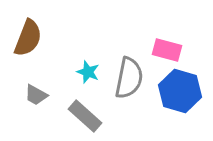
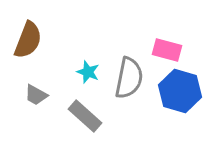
brown semicircle: moved 2 px down
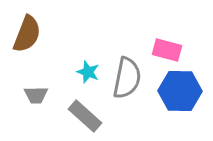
brown semicircle: moved 1 px left, 6 px up
gray semicircle: moved 2 px left
blue hexagon: rotated 15 degrees counterclockwise
gray trapezoid: rotated 30 degrees counterclockwise
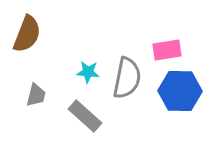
pink rectangle: rotated 24 degrees counterclockwise
cyan star: rotated 15 degrees counterclockwise
gray trapezoid: rotated 75 degrees counterclockwise
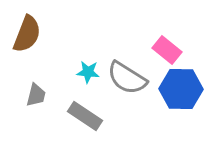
pink rectangle: rotated 48 degrees clockwise
gray semicircle: rotated 111 degrees clockwise
blue hexagon: moved 1 px right, 2 px up
gray rectangle: rotated 8 degrees counterclockwise
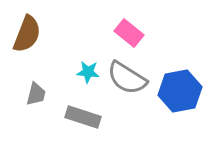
pink rectangle: moved 38 px left, 17 px up
blue hexagon: moved 1 px left, 2 px down; rotated 12 degrees counterclockwise
gray trapezoid: moved 1 px up
gray rectangle: moved 2 px left, 1 px down; rotated 16 degrees counterclockwise
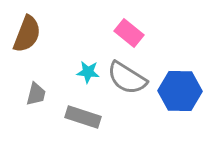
blue hexagon: rotated 12 degrees clockwise
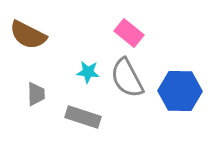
brown semicircle: moved 1 px right, 1 px down; rotated 96 degrees clockwise
gray semicircle: rotated 30 degrees clockwise
gray trapezoid: rotated 15 degrees counterclockwise
